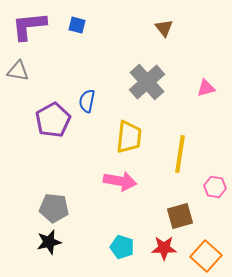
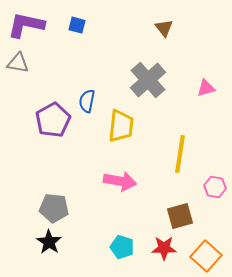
purple L-shape: moved 3 px left, 1 px up; rotated 18 degrees clockwise
gray triangle: moved 8 px up
gray cross: moved 1 px right, 2 px up
yellow trapezoid: moved 8 px left, 11 px up
black star: rotated 25 degrees counterclockwise
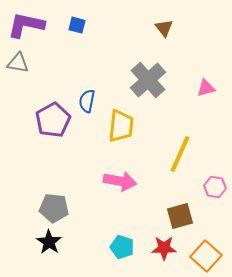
yellow line: rotated 15 degrees clockwise
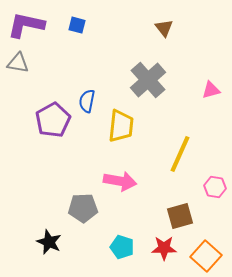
pink triangle: moved 5 px right, 2 px down
gray pentagon: moved 29 px right; rotated 8 degrees counterclockwise
black star: rotated 10 degrees counterclockwise
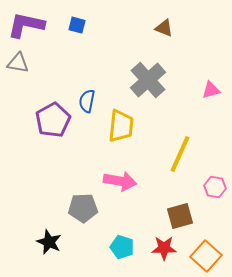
brown triangle: rotated 30 degrees counterclockwise
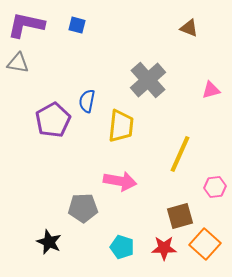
brown triangle: moved 25 px right
pink hexagon: rotated 15 degrees counterclockwise
orange square: moved 1 px left, 12 px up
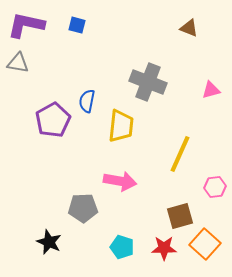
gray cross: moved 2 px down; rotated 27 degrees counterclockwise
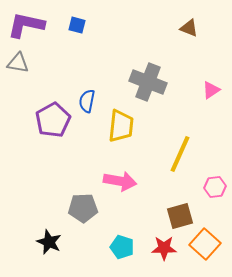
pink triangle: rotated 18 degrees counterclockwise
